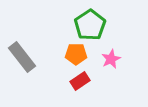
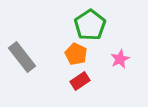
orange pentagon: rotated 25 degrees clockwise
pink star: moved 9 px right
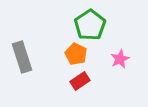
gray rectangle: rotated 20 degrees clockwise
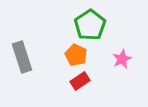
orange pentagon: moved 1 px down
pink star: moved 2 px right
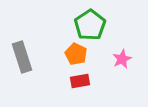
orange pentagon: moved 1 px up
red rectangle: rotated 24 degrees clockwise
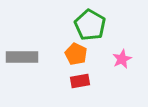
green pentagon: rotated 8 degrees counterclockwise
gray rectangle: rotated 72 degrees counterclockwise
